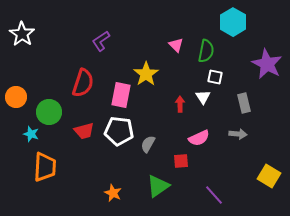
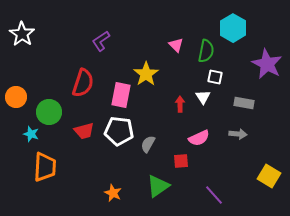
cyan hexagon: moved 6 px down
gray rectangle: rotated 66 degrees counterclockwise
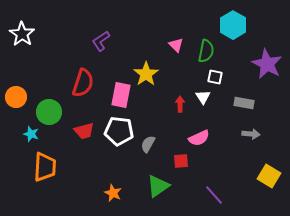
cyan hexagon: moved 3 px up
gray arrow: moved 13 px right
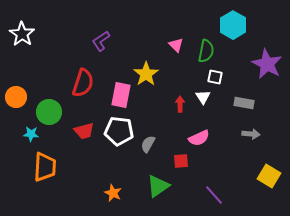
cyan star: rotated 14 degrees counterclockwise
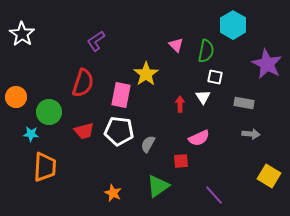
purple L-shape: moved 5 px left
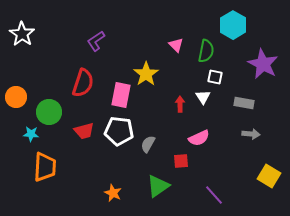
purple star: moved 4 px left
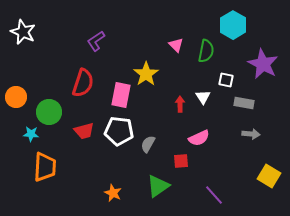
white star: moved 1 px right, 2 px up; rotated 10 degrees counterclockwise
white square: moved 11 px right, 3 px down
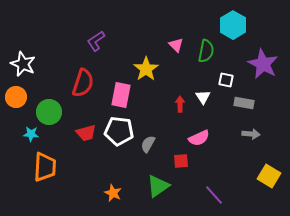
white star: moved 32 px down
yellow star: moved 5 px up
red trapezoid: moved 2 px right, 2 px down
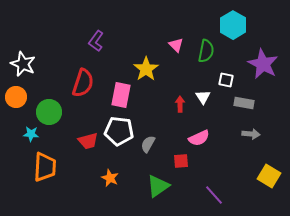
purple L-shape: rotated 20 degrees counterclockwise
red trapezoid: moved 2 px right, 8 px down
orange star: moved 3 px left, 15 px up
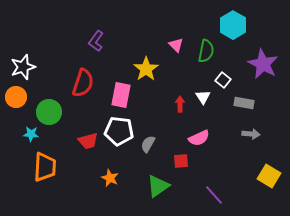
white star: moved 3 px down; rotated 30 degrees clockwise
white square: moved 3 px left; rotated 28 degrees clockwise
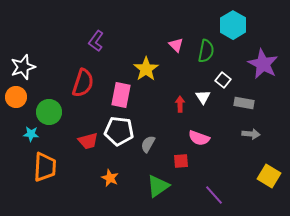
pink semicircle: rotated 45 degrees clockwise
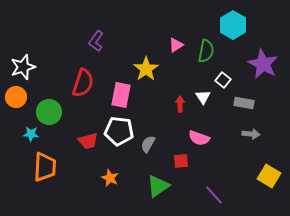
pink triangle: rotated 42 degrees clockwise
